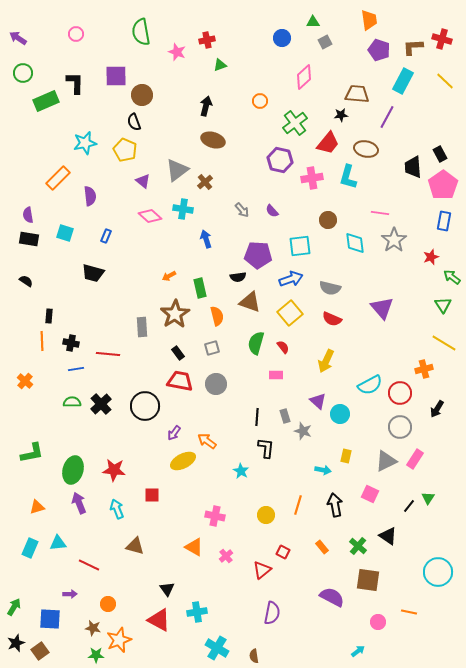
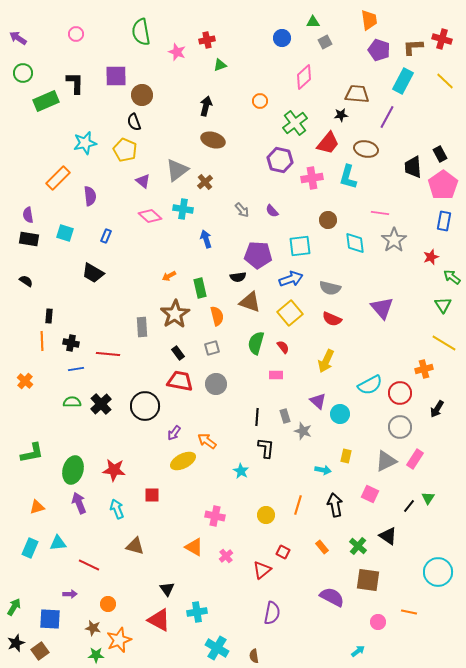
black trapezoid at (93, 273): rotated 15 degrees clockwise
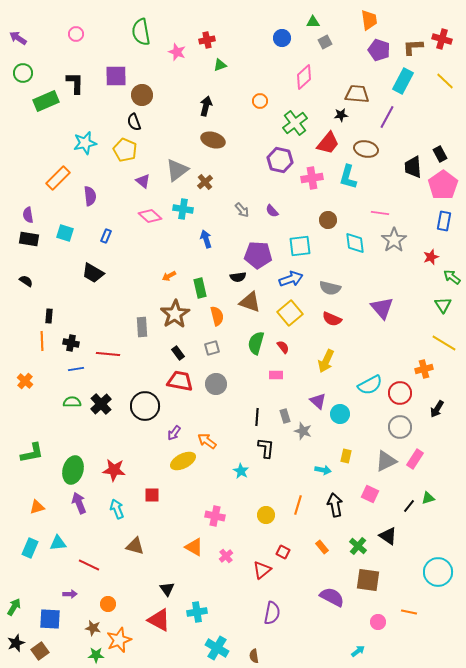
green triangle at (428, 498): rotated 40 degrees clockwise
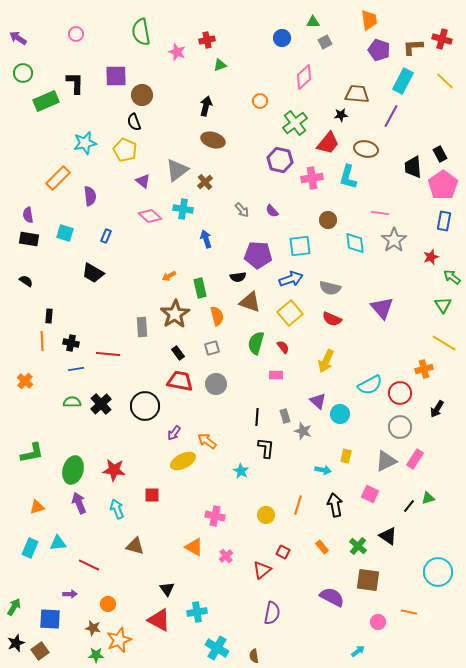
purple line at (387, 117): moved 4 px right, 1 px up
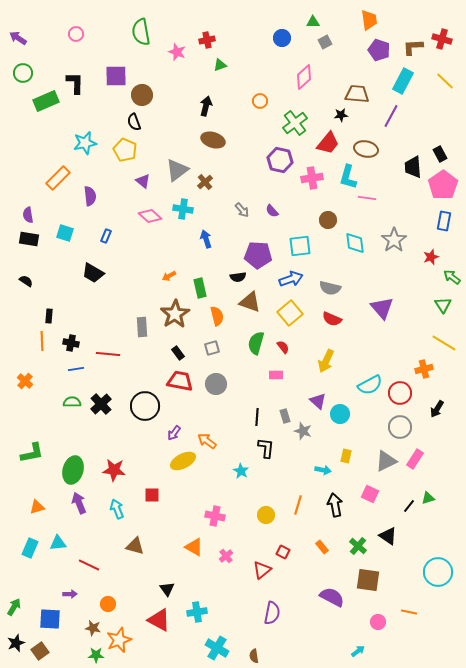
pink line at (380, 213): moved 13 px left, 15 px up
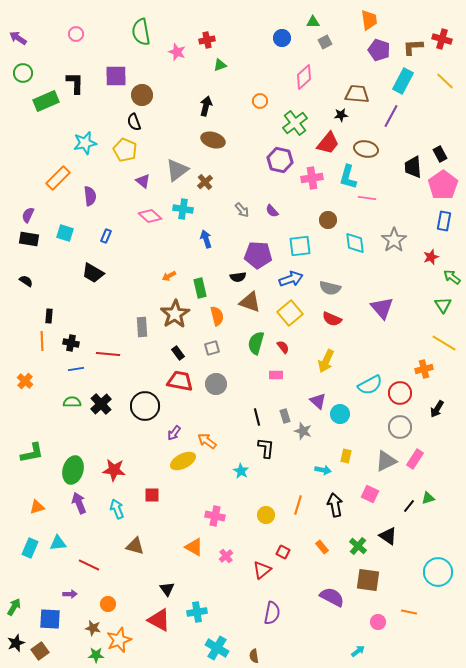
purple semicircle at (28, 215): rotated 35 degrees clockwise
black line at (257, 417): rotated 18 degrees counterclockwise
